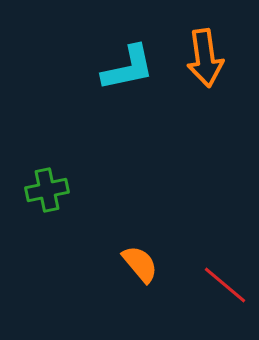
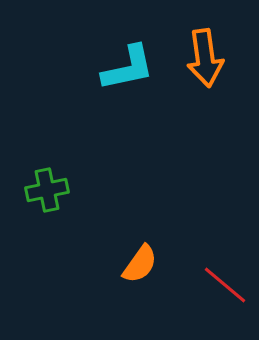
orange semicircle: rotated 75 degrees clockwise
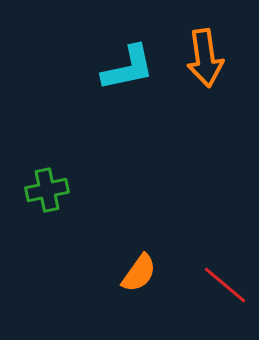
orange semicircle: moved 1 px left, 9 px down
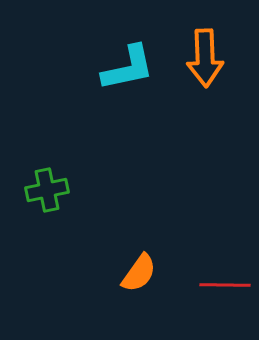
orange arrow: rotated 6 degrees clockwise
red line: rotated 39 degrees counterclockwise
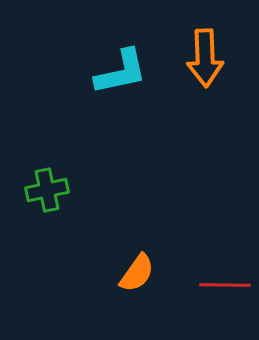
cyan L-shape: moved 7 px left, 4 px down
orange semicircle: moved 2 px left
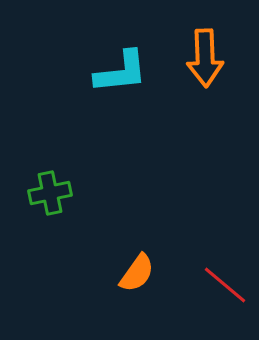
cyan L-shape: rotated 6 degrees clockwise
green cross: moved 3 px right, 3 px down
red line: rotated 39 degrees clockwise
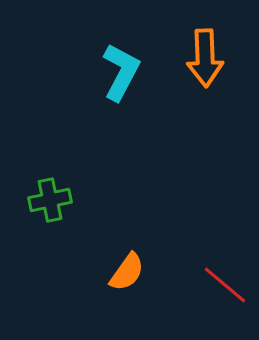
cyan L-shape: rotated 56 degrees counterclockwise
green cross: moved 7 px down
orange semicircle: moved 10 px left, 1 px up
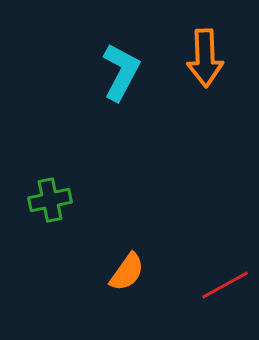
red line: rotated 69 degrees counterclockwise
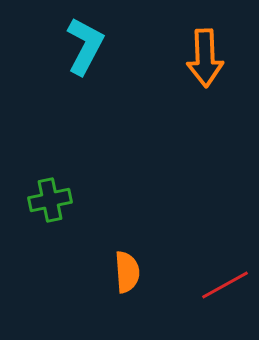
cyan L-shape: moved 36 px left, 26 px up
orange semicircle: rotated 39 degrees counterclockwise
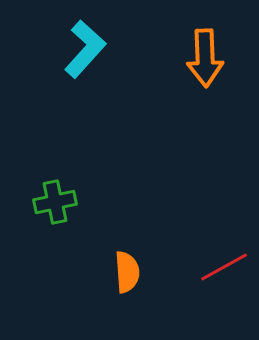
cyan L-shape: moved 3 px down; rotated 14 degrees clockwise
green cross: moved 5 px right, 2 px down
red line: moved 1 px left, 18 px up
